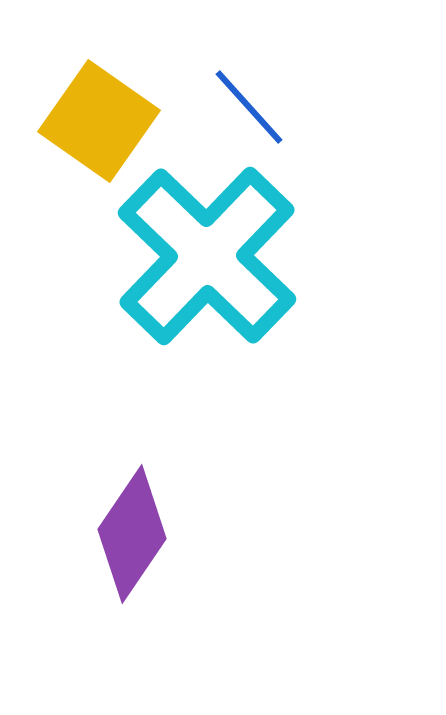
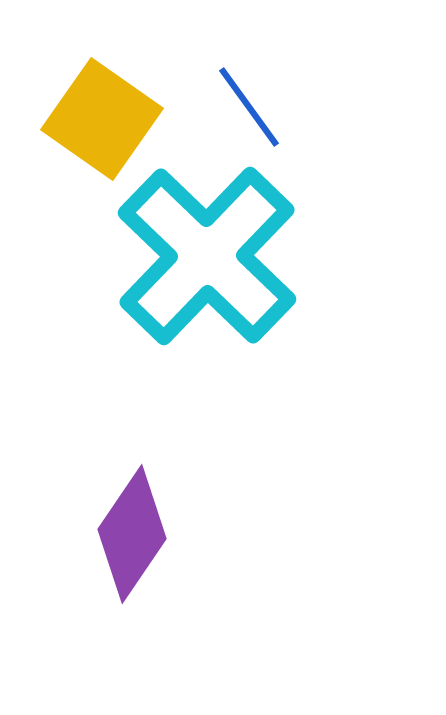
blue line: rotated 6 degrees clockwise
yellow square: moved 3 px right, 2 px up
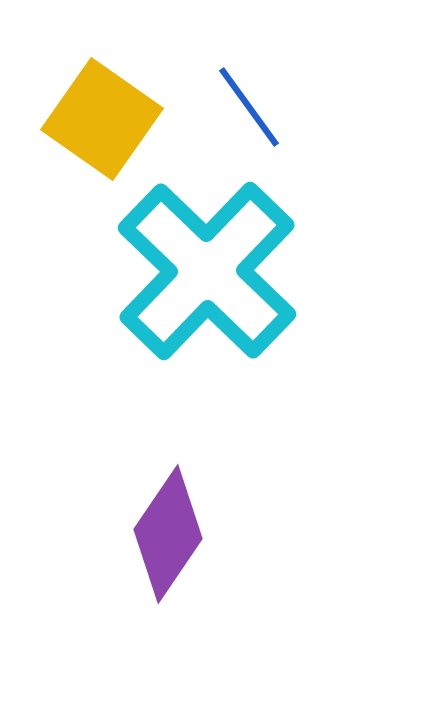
cyan cross: moved 15 px down
purple diamond: moved 36 px right
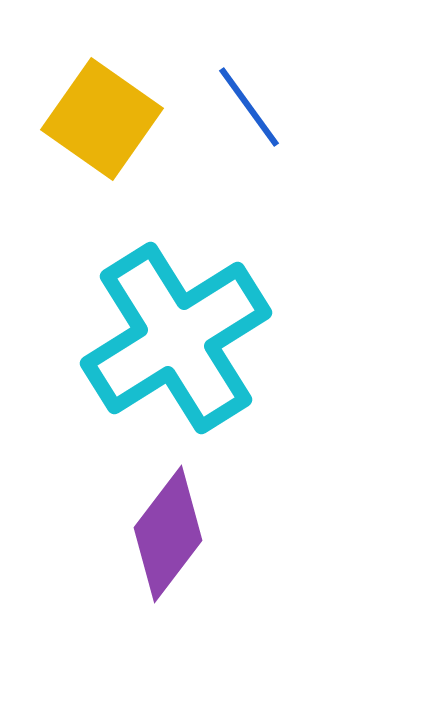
cyan cross: moved 31 px left, 67 px down; rotated 14 degrees clockwise
purple diamond: rotated 3 degrees clockwise
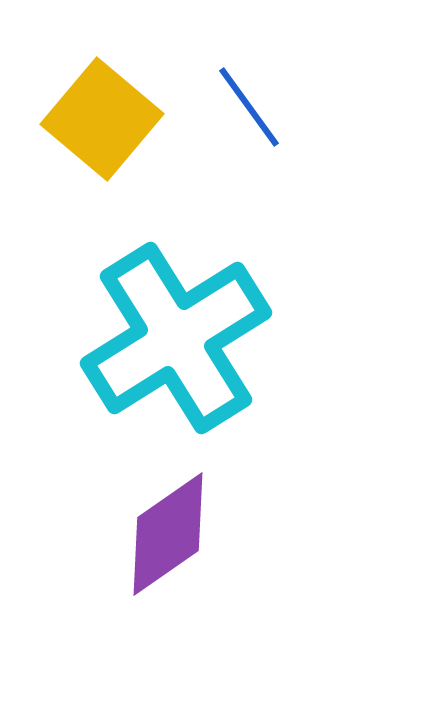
yellow square: rotated 5 degrees clockwise
purple diamond: rotated 18 degrees clockwise
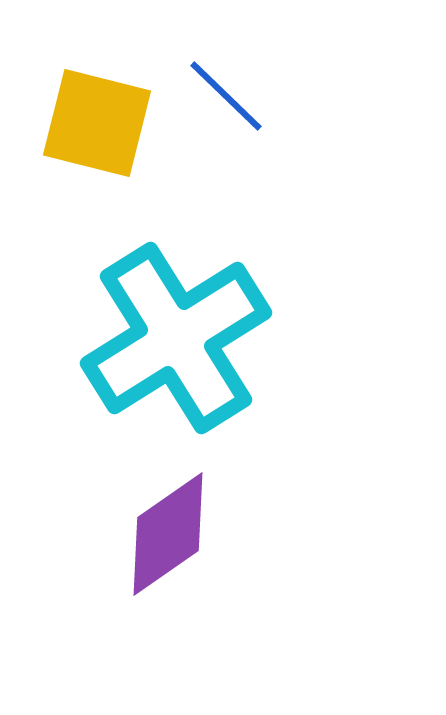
blue line: moved 23 px left, 11 px up; rotated 10 degrees counterclockwise
yellow square: moved 5 px left, 4 px down; rotated 26 degrees counterclockwise
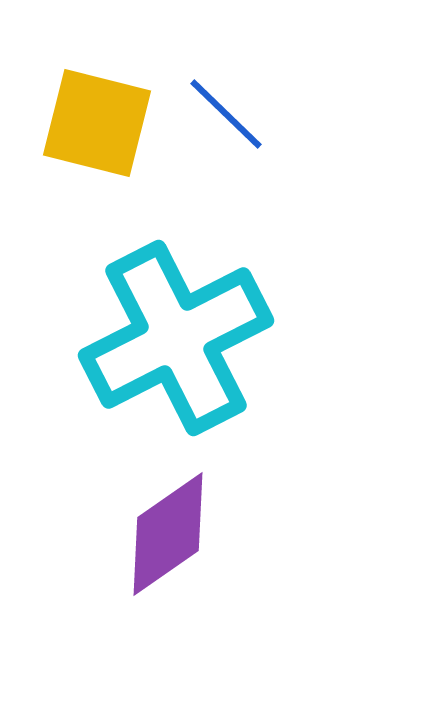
blue line: moved 18 px down
cyan cross: rotated 5 degrees clockwise
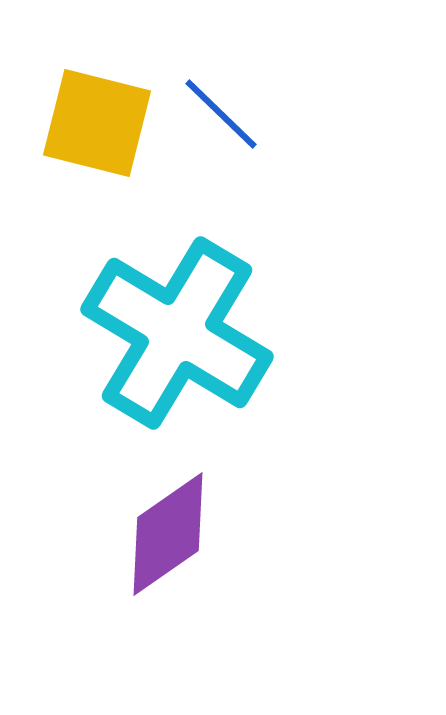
blue line: moved 5 px left
cyan cross: moved 1 px right, 5 px up; rotated 32 degrees counterclockwise
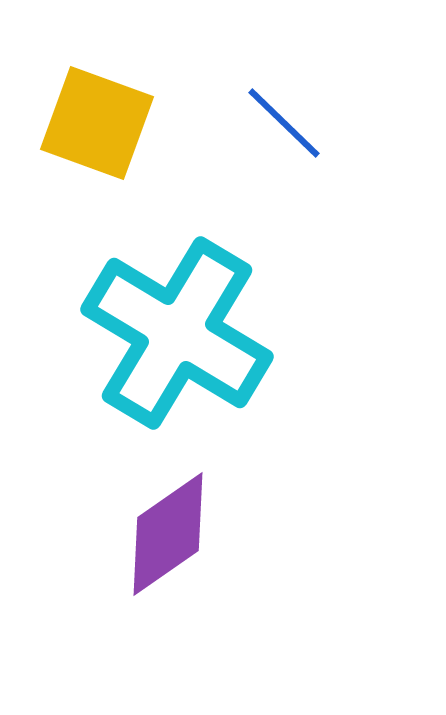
blue line: moved 63 px right, 9 px down
yellow square: rotated 6 degrees clockwise
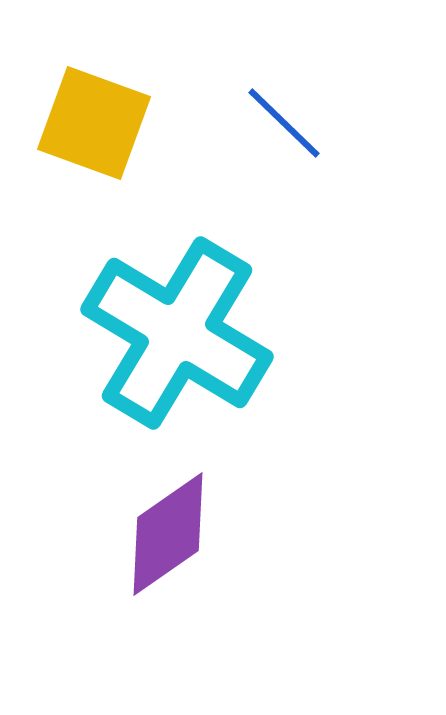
yellow square: moved 3 px left
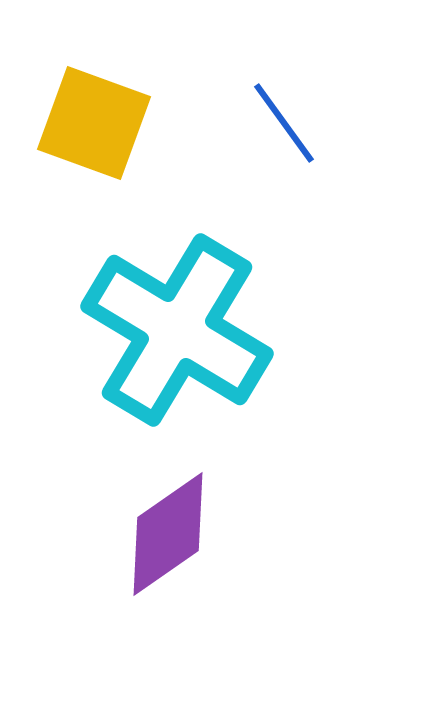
blue line: rotated 10 degrees clockwise
cyan cross: moved 3 px up
